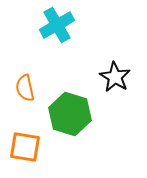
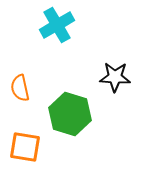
black star: rotated 28 degrees counterclockwise
orange semicircle: moved 5 px left
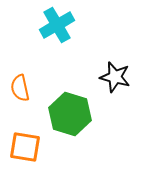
black star: rotated 12 degrees clockwise
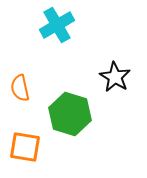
black star: rotated 16 degrees clockwise
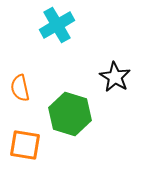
orange square: moved 2 px up
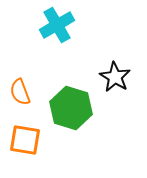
orange semicircle: moved 4 px down; rotated 8 degrees counterclockwise
green hexagon: moved 1 px right, 6 px up
orange square: moved 5 px up
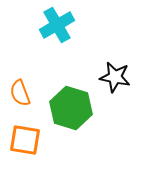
black star: rotated 20 degrees counterclockwise
orange semicircle: moved 1 px down
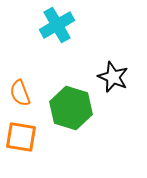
black star: moved 2 px left; rotated 12 degrees clockwise
orange square: moved 4 px left, 3 px up
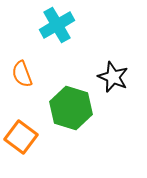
orange semicircle: moved 2 px right, 19 px up
orange square: rotated 28 degrees clockwise
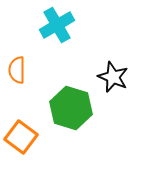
orange semicircle: moved 5 px left, 4 px up; rotated 20 degrees clockwise
